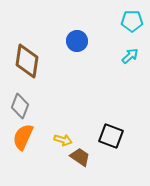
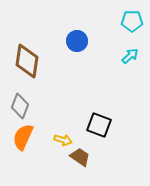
black square: moved 12 px left, 11 px up
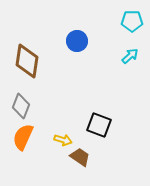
gray diamond: moved 1 px right
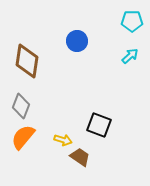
orange semicircle: rotated 16 degrees clockwise
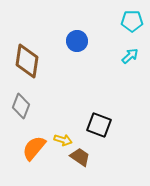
orange semicircle: moved 11 px right, 11 px down
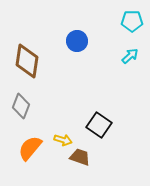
black square: rotated 15 degrees clockwise
orange semicircle: moved 4 px left
brown trapezoid: rotated 15 degrees counterclockwise
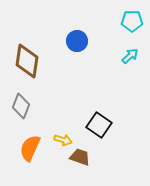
orange semicircle: rotated 16 degrees counterclockwise
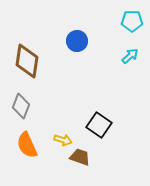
orange semicircle: moved 3 px left, 3 px up; rotated 48 degrees counterclockwise
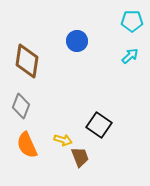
brown trapezoid: rotated 50 degrees clockwise
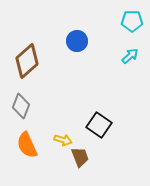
brown diamond: rotated 40 degrees clockwise
